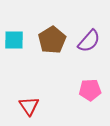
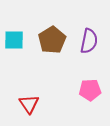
purple semicircle: rotated 30 degrees counterclockwise
red triangle: moved 2 px up
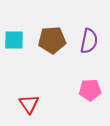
brown pentagon: rotated 28 degrees clockwise
